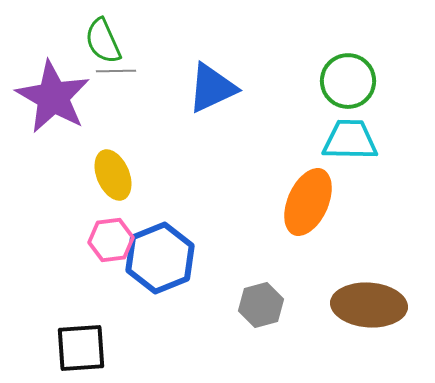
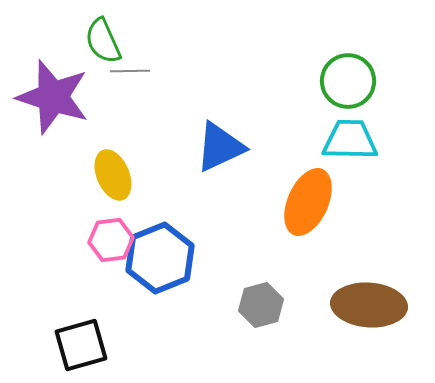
gray line: moved 14 px right
blue triangle: moved 8 px right, 59 px down
purple star: rotated 12 degrees counterclockwise
black square: moved 3 px up; rotated 12 degrees counterclockwise
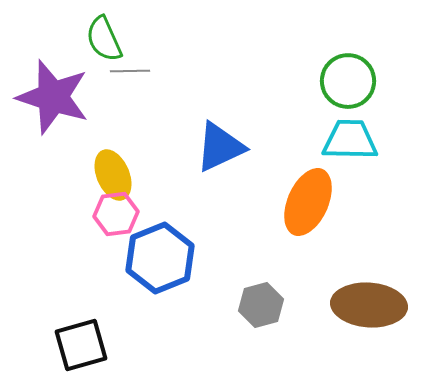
green semicircle: moved 1 px right, 2 px up
pink hexagon: moved 5 px right, 26 px up
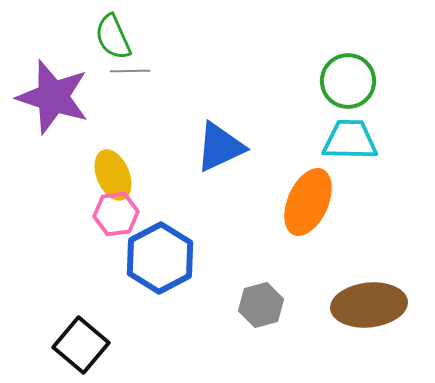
green semicircle: moved 9 px right, 2 px up
blue hexagon: rotated 6 degrees counterclockwise
brown ellipse: rotated 10 degrees counterclockwise
black square: rotated 34 degrees counterclockwise
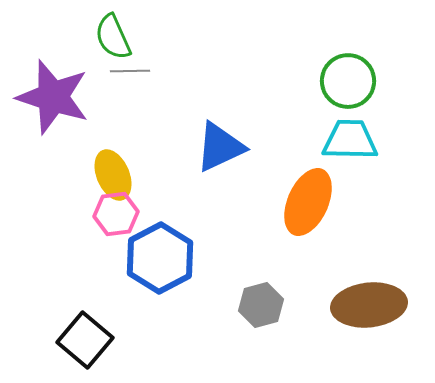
black square: moved 4 px right, 5 px up
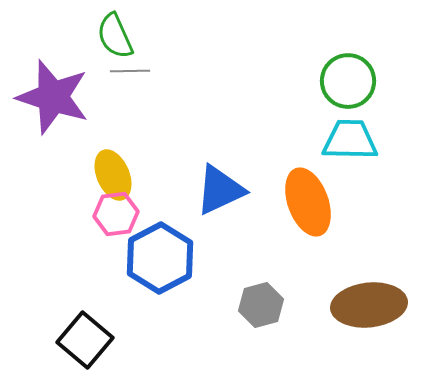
green semicircle: moved 2 px right, 1 px up
blue triangle: moved 43 px down
orange ellipse: rotated 44 degrees counterclockwise
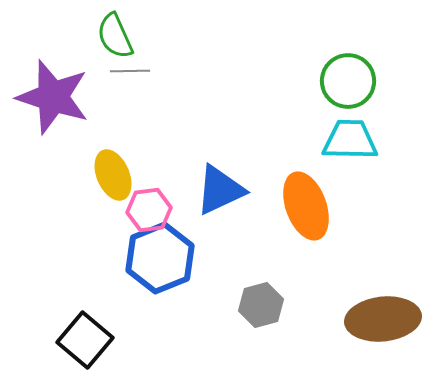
orange ellipse: moved 2 px left, 4 px down
pink hexagon: moved 33 px right, 4 px up
blue hexagon: rotated 6 degrees clockwise
brown ellipse: moved 14 px right, 14 px down
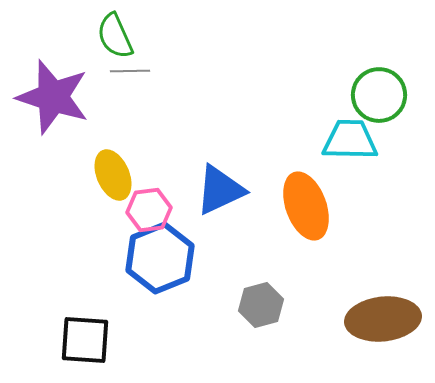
green circle: moved 31 px right, 14 px down
black square: rotated 36 degrees counterclockwise
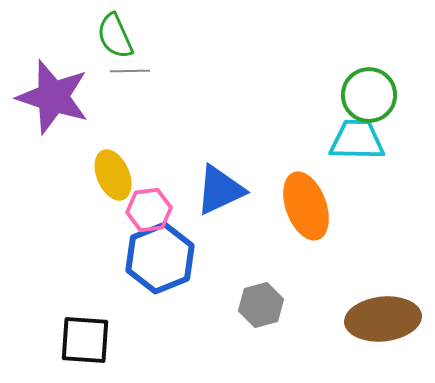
green circle: moved 10 px left
cyan trapezoid: moved 7 px right
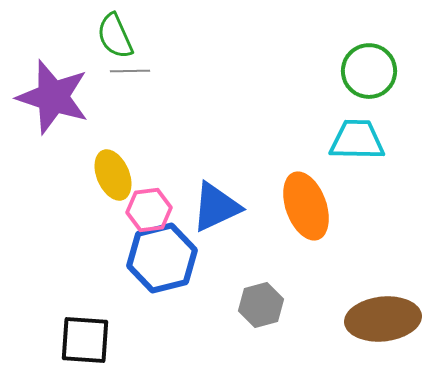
green circle: moved 24 px up
blue triangle: moved 4 px left, 17 px down
blue hexagon: moved 2 px right; rotated 8 degrees clockwise
